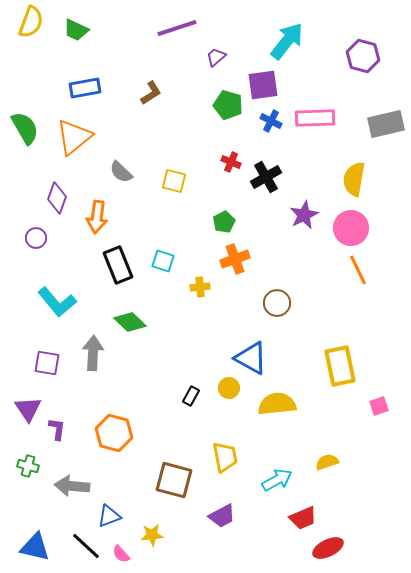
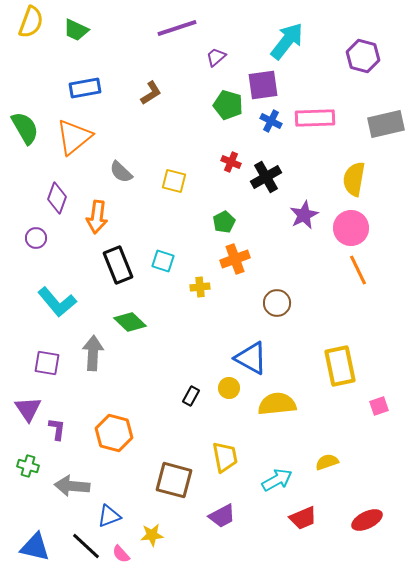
red ellipse at (328, 548): moved 39 px right, 28 px up
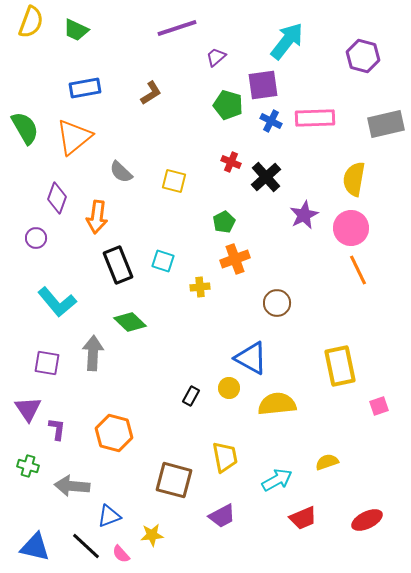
black cross at (266, 177): rotated 12 degrees counterclockwise
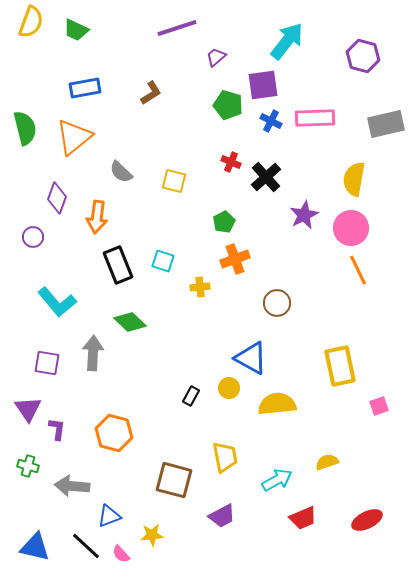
green semicircle at (25, 128): rotated 16 degrees clockwise
purple circle at (36, 238): moved 3 px left, 1 px up
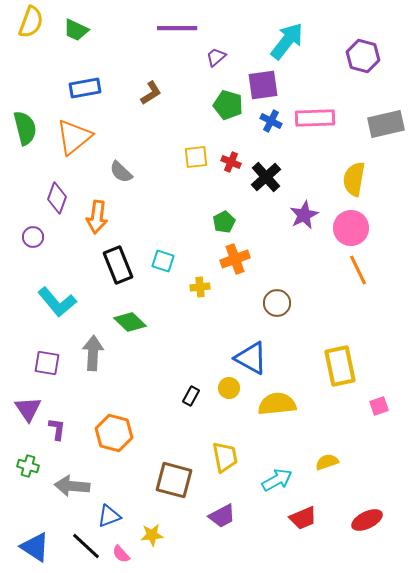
purple line at (177, 28): rotated 18 degrees clockwise
yellow square at (174, 181): moved 22 px right, 24 px up; rotated 20 degrees counterclockwise
blue triangle at (35, 547): rotated 20 degrees clockwise
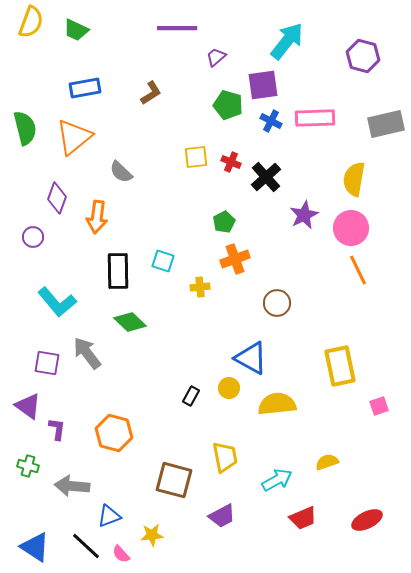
black rectangle at (118, 265): moved 6 px down; rotated 21 degrees clockwise
gray arrow at (93, 353): moved 6 px left; rotated 40 degrees counterclockwise
purple triangle at (28, 409): moved 3 px up; rotated 20 degrees counterclockwise
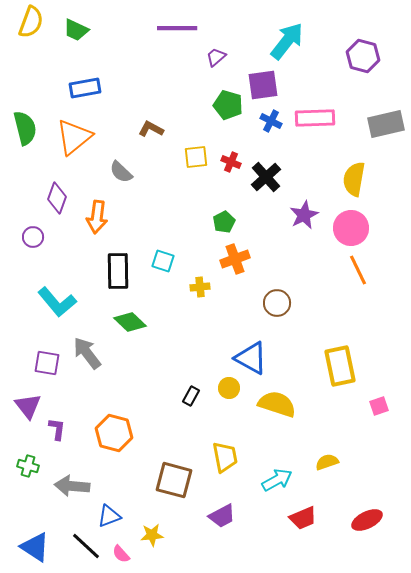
brown L-shape at (151, 93): moved 36 px down; rotated 120 degrees counterclockwise
yellow semicircle at (277, 404): rotated 24 degrees clockwise
purple triangle at (28, 406): rotated 16 degrees clockwise
